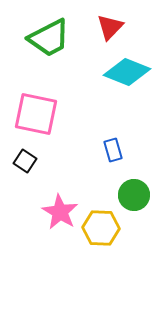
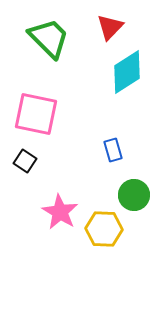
green trapezoid: rotated 108 degrees counterclockwise
cyan diamond: rotated 54 degrees counterclockwise
yellow hexagon: moved 3 px right, 1 px down
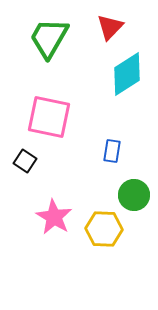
green trapezoid: rotated 105 degrees counterclockwise
cyan diamond: moved 2 px down
pink square: moved 13 px right, 3 px down
blue rectangle: moved 1 px left, 1 px down; rotated 25 degrees clockwise
pink star: moved 6 px left, 5 px down
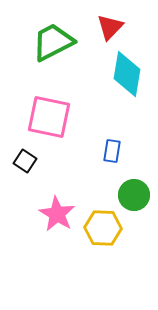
green trapezoid: moved 4 px right, 4 px down; rotated 33 degrees clockwise
cyan diamond: rotated 48 degrees counterclockwise
pink star: moved 3 px right, 3 px up
yellow hexagon: moved 1 px left, 1 px up
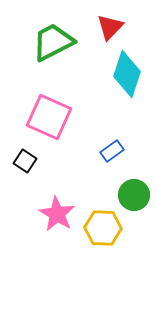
cyan diamond: rotated 9 degrees clockwise
pink square: rotated 12 degrees clockwise
blue rectangle: rotated 45 degrees clockwise
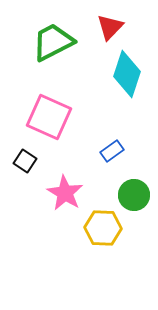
pink star: moved 8 px right, 21 px up
